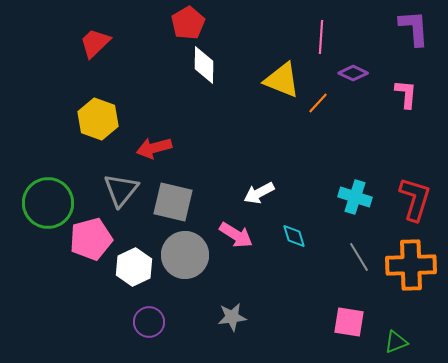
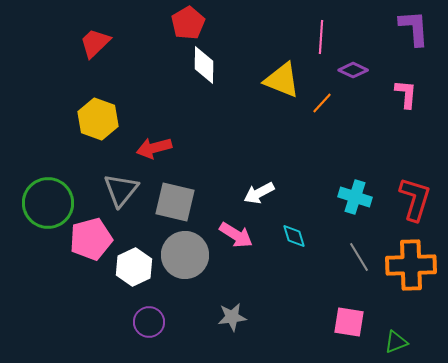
purple diamond: moved 3 px up
orange line: moved 4 px right
gray square: moved 2 px right
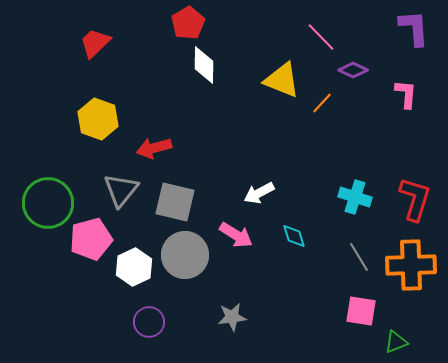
pink line: rotated 48 degrees counterclockwise
pink square: moved 12 px right, 11 px up
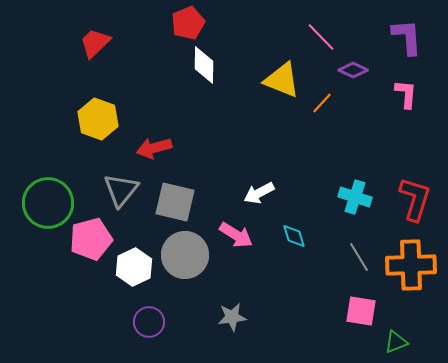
red pentagon: rotated 8 degrees clockwise
purple L-shape: moved 7 px left, 9 px down
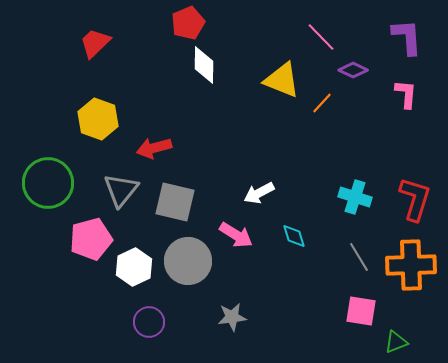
green circle: moved 20 px up
gray circle: moved 3 px right, 6 px down
